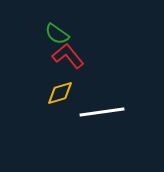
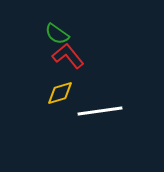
white line: moved 2 px left, 1 px up
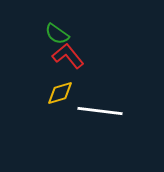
white line: rotated 15 degrees clockwise
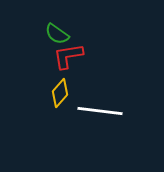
red L-shape: rotated 60 degrees counterclockwise
yellow diamond: rotated 32 degrees counterclockwise
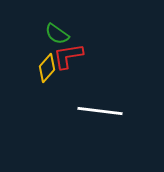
yellow diamond: moved 13 px left, 25 px up
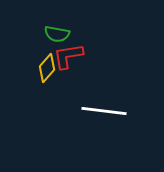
green semicircle: rotated 25 degrees counterclockwise
white line: moved 4 px right
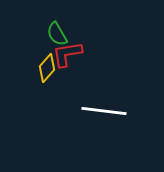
green semicircle: rotated 50 degrees clockwise
red L-shape: moved 1 px left, 2 px up
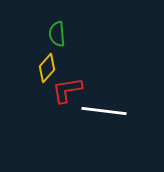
green semicircle: rotated 25 degrees clockwise
red L-shape: moved 36 px down
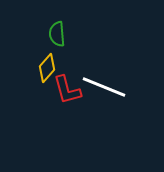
red L-shape: rotated 96 degrees counterclockwise
white line: moved 24 px up; rotated 15 degrees clockwise
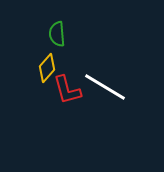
white line: moved 1 px right; rotated 9 degrees clockwise
